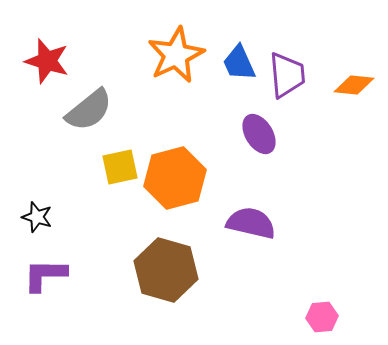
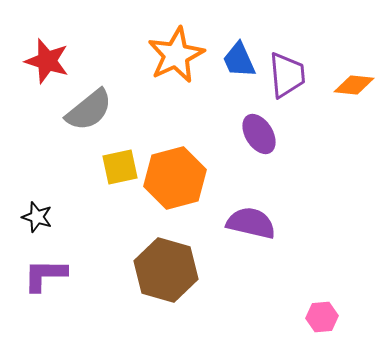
blue trapezoid: moved 3 px up
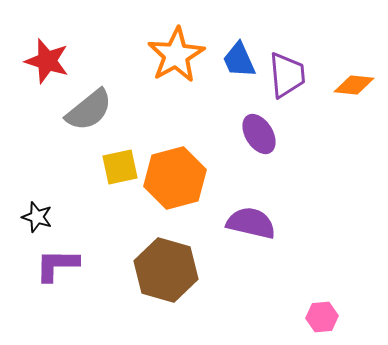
orange star: rotated 4 degrees counterclockwise
purple L-shape: moved 12 px right, 10 px up
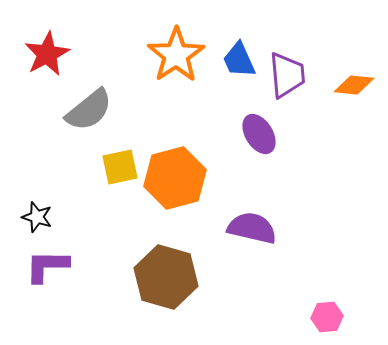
orange star: rotated 4 degrees counterclockwise
red star: moved 7 px up; rotated 27 degrees clockwise
purple semicircle: moved 1 px right, 5 px down
purple L-shape: moved 10 px left, 1 px down
brown hexagon: moved 7 px down
pink hexagon: moved 5 px right
